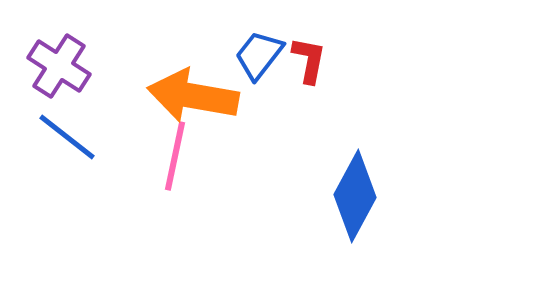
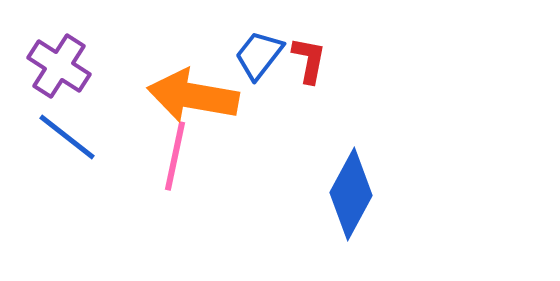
blue diamond: moved 4 px left, 2 px up
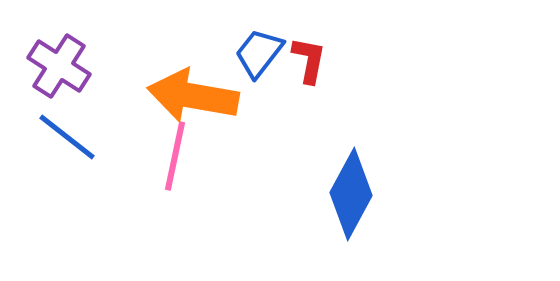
blue trapezoid: moved 2 px up
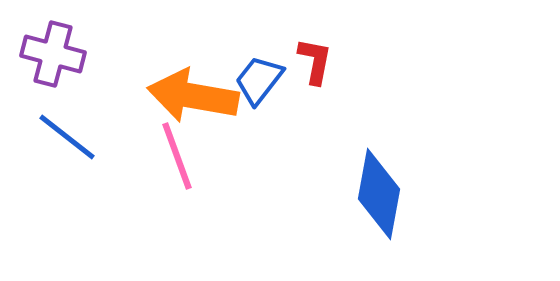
blue trapezoid: moved 27 px down
red L-shape: moved 6 px right, 1 px down
purple cross: moved 6 px left, 12 px up; rotated 18 degrees counterclockwise
pink line: moved 2 px right; rotated 32 degrees counterclockwise
blue diamond: moved 28 px right; rotated 18 degrees counterclockwise
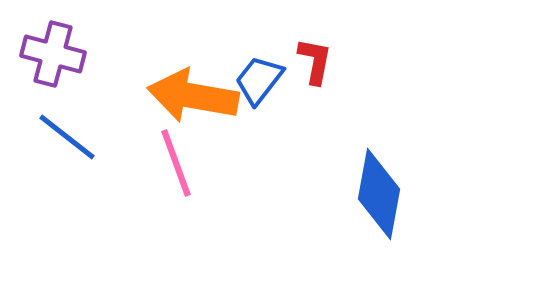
pink line: moved 1 px left, 7 px down
